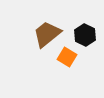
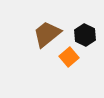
orange square: moved 2 px right; rotated 18 degrees clockwise
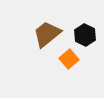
orange square: moved 2 px down
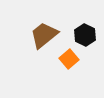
brown trapezoid: moved 3 px left, 1 px down
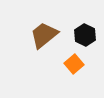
orange square: moved 5 px right, 5 px down
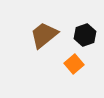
black hexagon: rotated 15 degrees clockwise
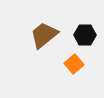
black hexagon: rotated 20 degrees clockwise
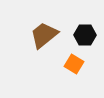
orange square: rotated 18 degrees counterclockwise
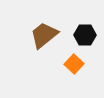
orange square: rotated 12 degrees clockwise
